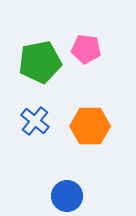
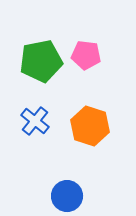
pink pentagon: moved 6 px down
green pentagon: moved 1 px right, 1 px up
orange hexagon: rotated 18 degrees clockwise
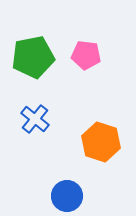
green pentagon: moved 8 px left, 4 px up
blue cross: moved 2 px up
orange hexagon: moved 11 px right, 16 px down
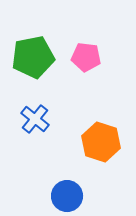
pink pentagon: moved 2 px down
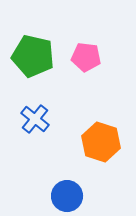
green pentagon: moved 1 px up; rotated 24 degrees clockwise
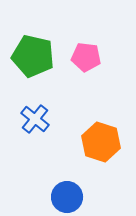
blue circle: moved 1 px down
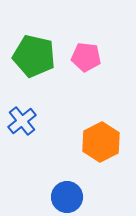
green pentagon: moved 1 px right
blue cross: moved 13 px left, 2 px down; rotated 12 degrees clockwise
orange hexagon: rotated 15 degrees clockwise
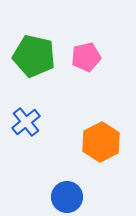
pink pentagon: rotated 20 degrees counterclockwise
blue cross: moved 4 px right, 1 px down
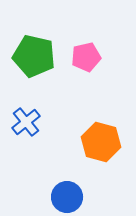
orange hexagon: rotated 18 degrees counterclockwise
